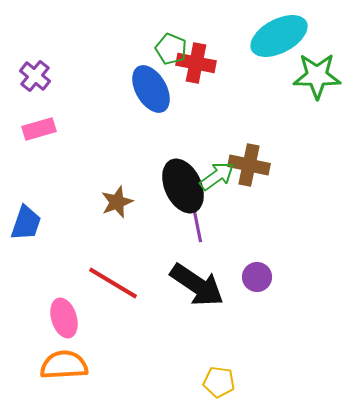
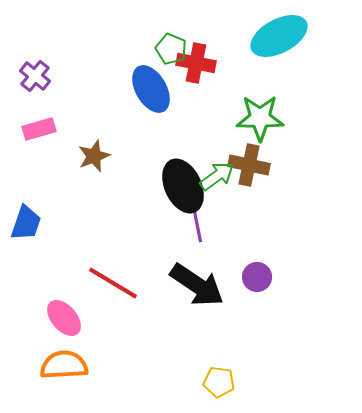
green star: moved 57 px left, 42 px down
brown star: moved 23 px left, 46 px up
pink ellipse: rotated 24 degrees counterclockwise
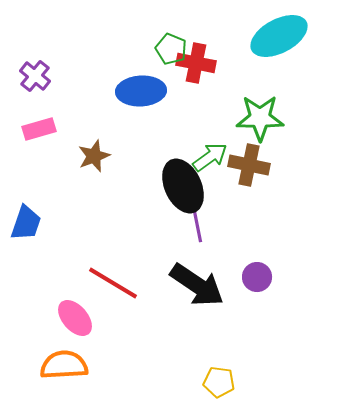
blue ellipse: moved 10 px left, 2 px down; rotated 63 degrees counterclockwise
green arrow: moved 7 px left, 19 px up
pink ellipse: moved 11 px right
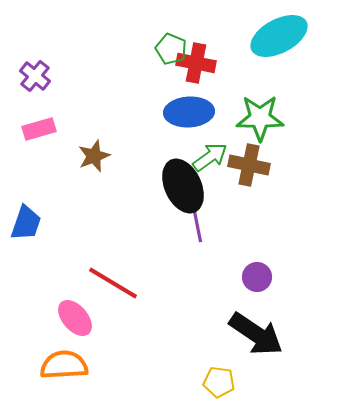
blue ellipse: moved 48 px right, 21 px down
black arrow: moved 59 px right, 49 px down
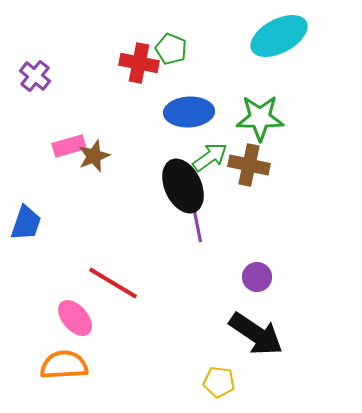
red cross: moved 57 px left
pink rectangle: moved 30 px right, 17 px down
